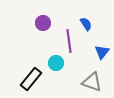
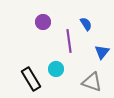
purple circle: moved 1 px up
cyan circle: moved 6 px down
black rectangle: rotated 70 degrees counterclockwise
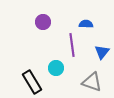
blue semicircle: rotated 56 degrees counterclockwise
purple line: moved 3 px right, 4 px down
cyan circle: moved 1 px up
black rectangle: moved 1 px right, 3 px down
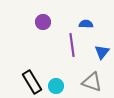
cyan circle: moved 18 px down
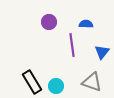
purple circle: moved 6 px right
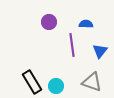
blue triangle: moved 2 px left, 1 px up
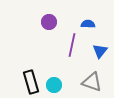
blue semicircle: moved 2 px right
purple line: rotated 20 degrees clockwise
black rectangle: moved 1 px left; rotated 15 degrees clockwise
cyan circle: moved 2 px left, 1 px up
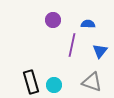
purple circle: moved 4 px right, 2 px up
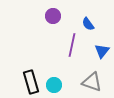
purple circle: moved 4 px up
blue semicircle: rotated 128 degrees counterclockwise
blue triangle: moved 2 px right
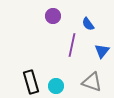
cyan circle: moved 2 px right, 1 px down
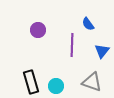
purple circle: moved 15 px left, 14 px down
purple line: rotated 10 degrees counterclockwise
